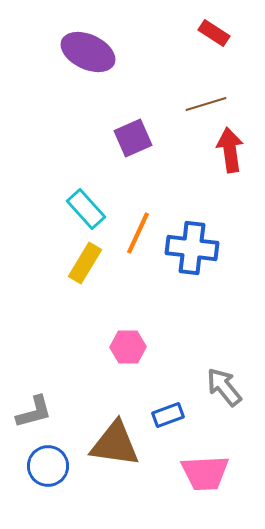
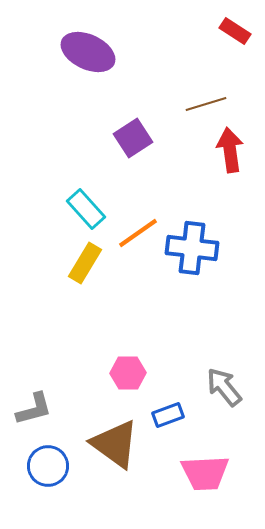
red rectangle: moved 21 px right, 2 px up
purple square: rotated 9 degrees counterclockwise
orange line: rotated 30 degrees clockwise
pink hexagon: moved 26 px down
gray L-shape: moved 3 px up
brown triangle: rotated 28 degrees clockwise
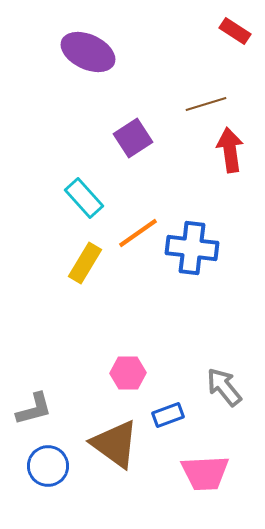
cyan rectangle: moved 2 px left, 11 px up
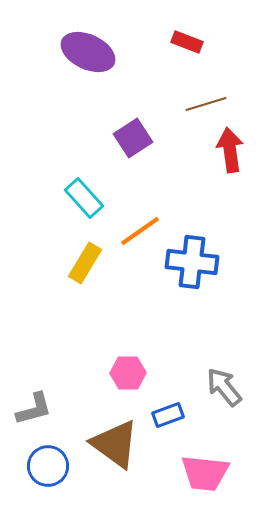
red rectangle: moved 48 px left, 11 px down; rotated 12 degrees counterclockwise
orange line: moved 2 px right, 2 px up
blue cross: moved 14 px down
pink trapezoid: rotated 9 degrees clockwise
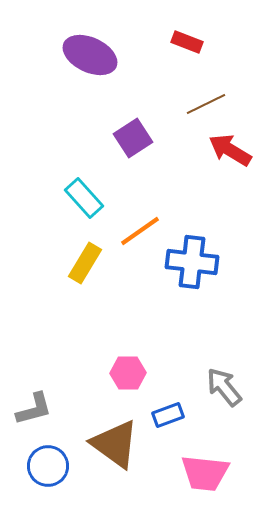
purple ellipse: moved 2 px right, 3 px down
brown line: rotated 9 degrees counterclockwise
red arrow: rotated 51 degrees counterclockwise
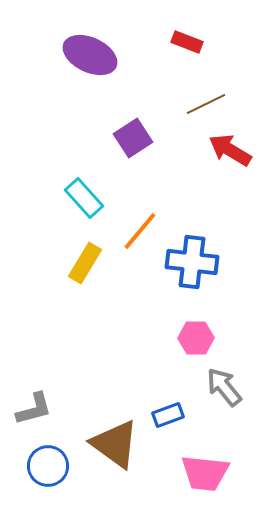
orange line: rotated 15 degrees counterclockwise
pink hexagon: moved 68 px right, 35 px up
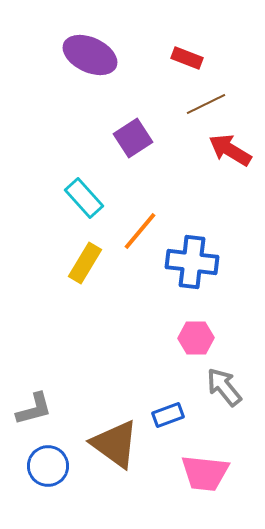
red rectangle: moved 16 px down
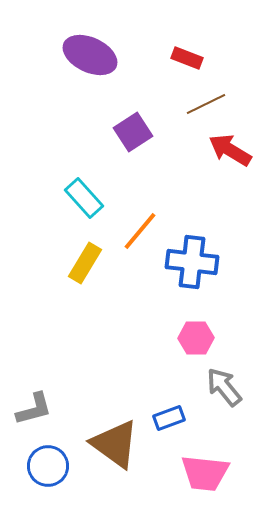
purple square: moved 6 px up
blue rectangle: moved 1 px right, 3 px down
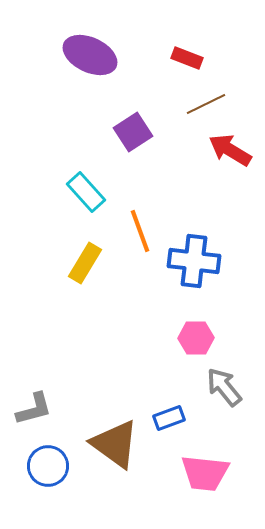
cyan rectangle: moved 2 px right, 6 px up
orange line: rotated 60 degrees counterclockwise
blue cross: moved 2 px right, 1 px up
